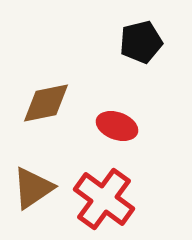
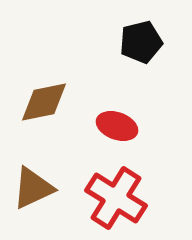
brown diamond: moved 2 px left, 1 px up
brown triangle: rotated 9 degrees clockwise
red cross: moved 12 px right, 1 px up; rotated 4 degrees counterclockwise
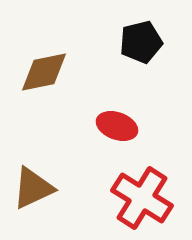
brown diamond: moved 30 px up
red cross: moved 26 px right
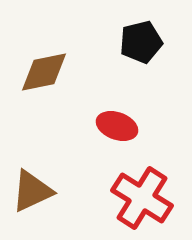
brown triangle: moved 1 px left, 3 px down
